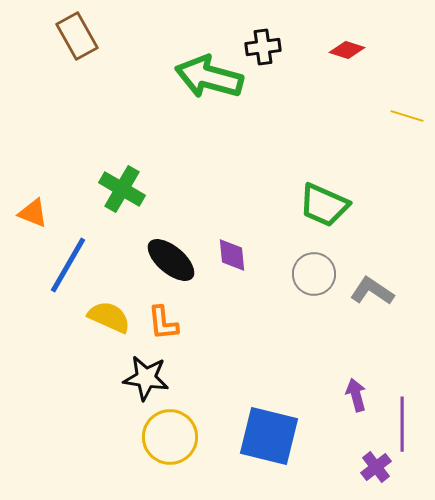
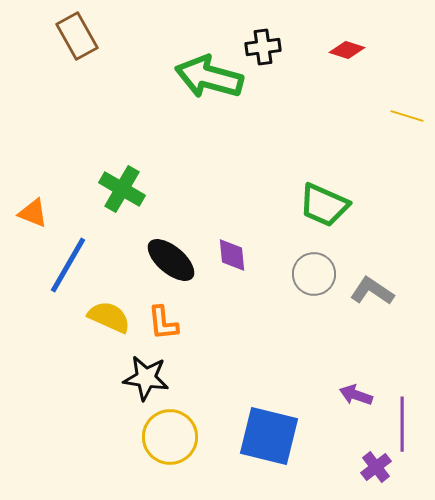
purple arrow: rotated 56 degrees counterclockwise
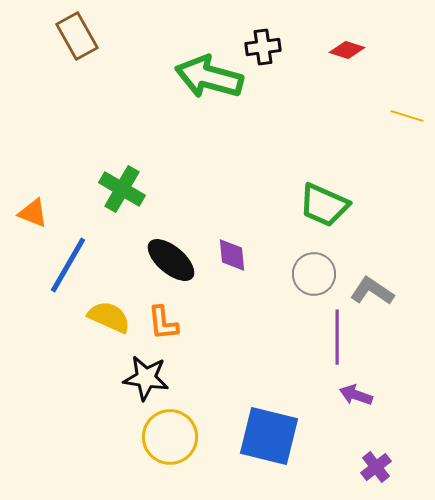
purple line: moved 65 px left, 87 px up
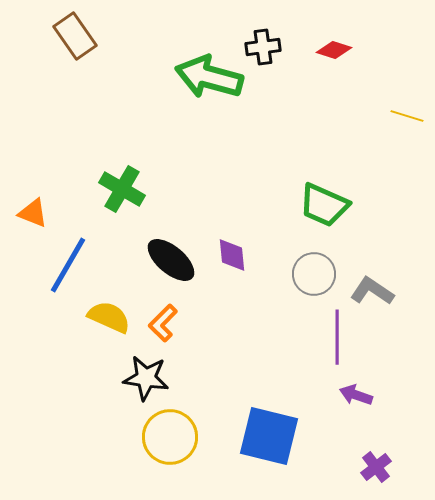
brown rectangle: moved 2 px left; rotated 6 degrees counterclockwise
red diamond: moved 13 px left
orange L-shape: rotated 51 degrees clockwise
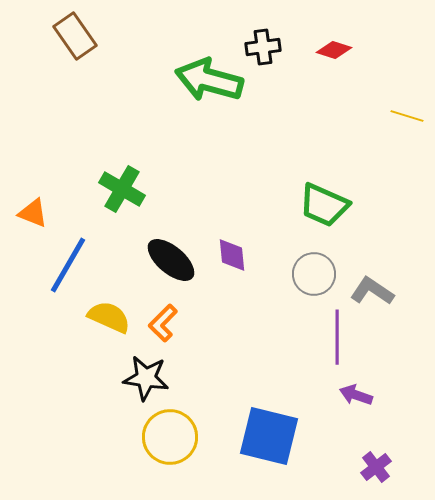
green arrow: moved 3 px down
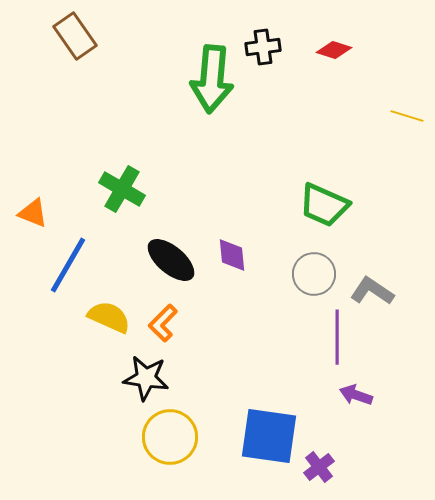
green arrow: moved 3 px right, 1 px up; rotated 100 degrees counterclockwise
blue square: rotated 6 degrees counterclockwise
purple cross: moved 57 px left
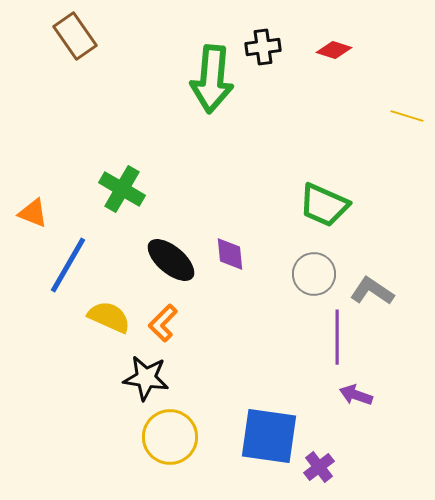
purple diamond: moved 2 px left, 1 px up
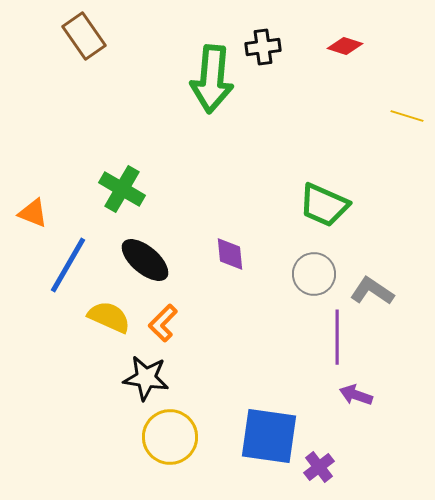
brown rectangle: moved 9 px right
red diamond: moved 11 px right, 4 px up
black ellipse: moved 26 px left
